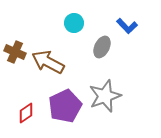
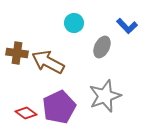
brown cross: moved 2 px right, 1 px down; rotated 15 degrees counterclockwise
purple pentagon: moved 6 px left, 1 px down
red diamond: rotated 70 degrees clockwise
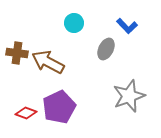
gray ellipse: moved 4 px right, 2 px down
gray star: moved 24 px right
red diamond: rotated 15 degrees counterclockwise
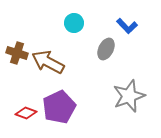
brown cross: rotated 10 degrees clockwise
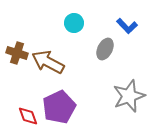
gray ellipse: moved 1 px left
red diamond: moved 2 px right, 3 px down; rotated 50 degrees clockwise
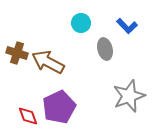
cyan circle: moved 7 px right
gray ellipse: rotated 40 degrees counterclockwise
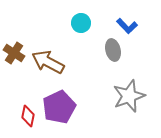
gray ellipse: moved 8 px right, 1 px down
brown cross: moved 3 px left; rotated 15 degrees clockwise
red diamond: rotated 30 degrees clockwise
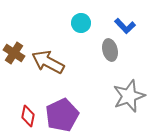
blue L-shape: moved 2 px left
gray ellipse: moved 3 px left
purple pentagon: moved 3 px right, 8 px down
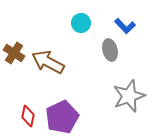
purple pentagon: moved 2 px down
